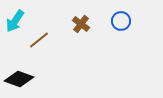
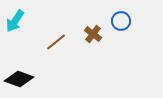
brown cross: moved 12 px right, 10 px down
brown line: moved 17 px right, 2 px down
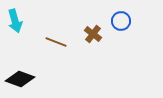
cyan arrow: rotated 50 degrees counterclockwise
brown line: rotated 60 degrees clockwise
black diamond: moved 1 px right
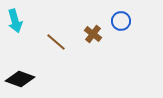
brown line: rotated 20 degrees clockwise
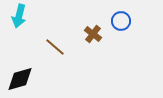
cyan arrow: moved 4 px right, 5 px up; rotated 30 degrees clockwise
brown line: moved 1 px left, 5 px down
black diamond: rotated 36 degrees counterclockwise
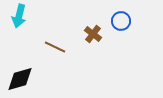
brown line: rotated 15 degrees counterclockwise
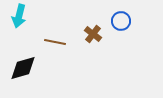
brown line: moved 5 px up; rotated 15 degrees counterclockwise
black diamond: moved 3 px right, 11 px up
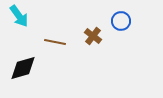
cyan arrow: rotated 50 degrees counterclockwise
brown cross: moved 2 px down
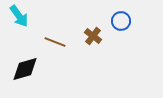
brown line: rotated 10 degrees clockwise
black diamond: moved 2 px right, 1 px down
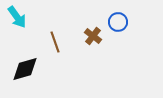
cyan arrow: moved 2 px left, 1 px down
blue circle: moved 3 px left, 1 px down
brown line: rotated 50 degrees clockwise
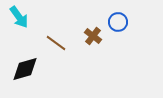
cyan arrow: moved 2 px right
brown line: moved 1 px right, 1 px down; rotated 35 degrees counterclockwise
